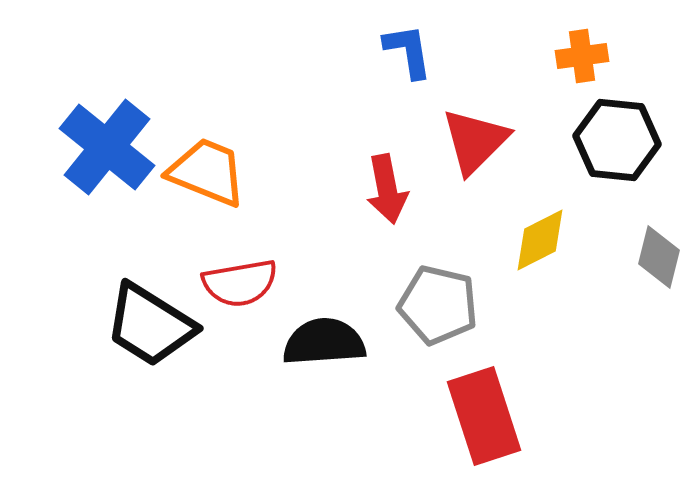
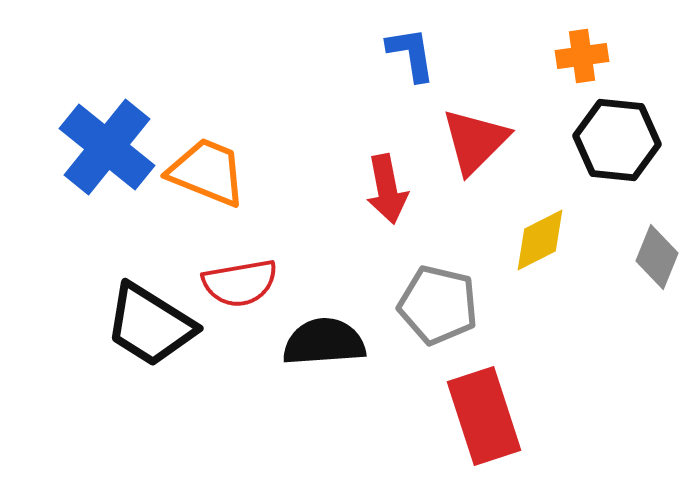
blue L-shape: moved 3 px right, 3 px down
gray diamond: moved 2 px left; rotated 8 degrees clockwise
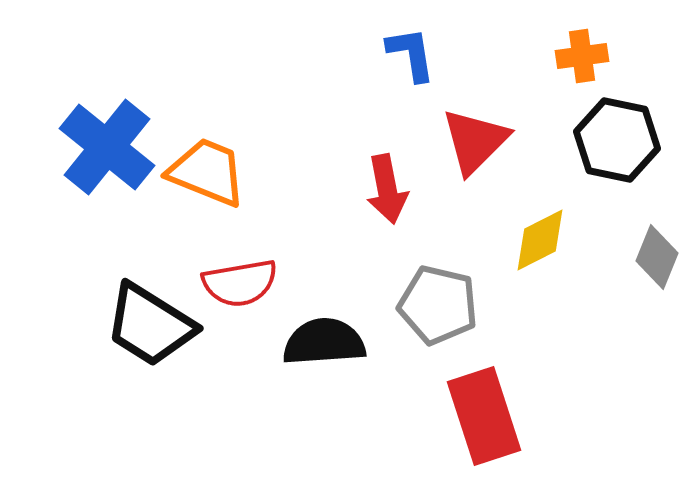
black hexagon: rotated 6 degrees clockwise
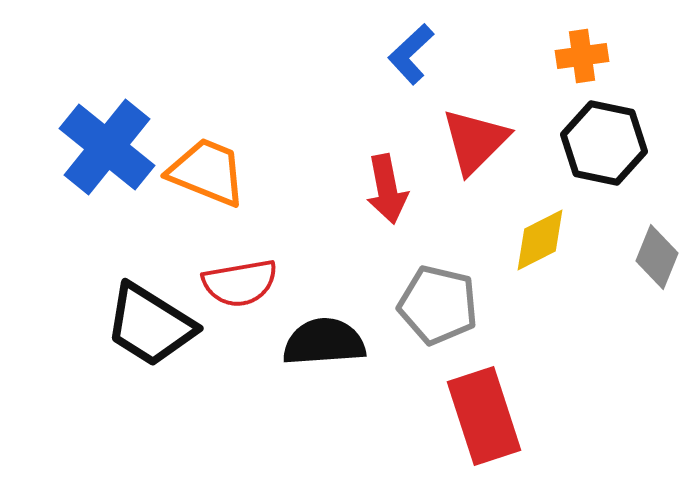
blue L-shape: rotated 124 degrees counterclockwise
black hexagon: moved 13 px left, 3 px down
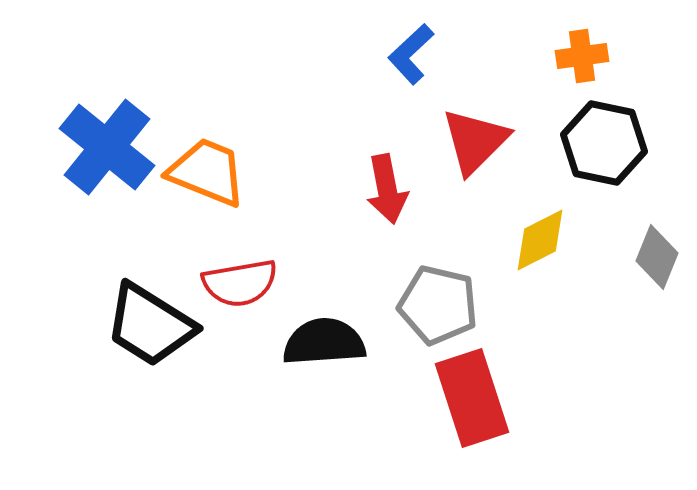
red rectangle: moved 12 px left, 18 px up
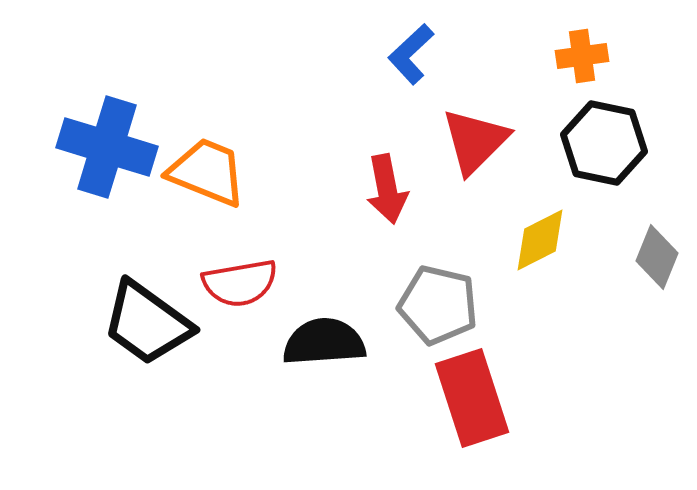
blue cross: rotated 22 degrees counterclockwise
black trapezoid: moved 3 px left, 2 px up; rotated 4 degrees clockwise
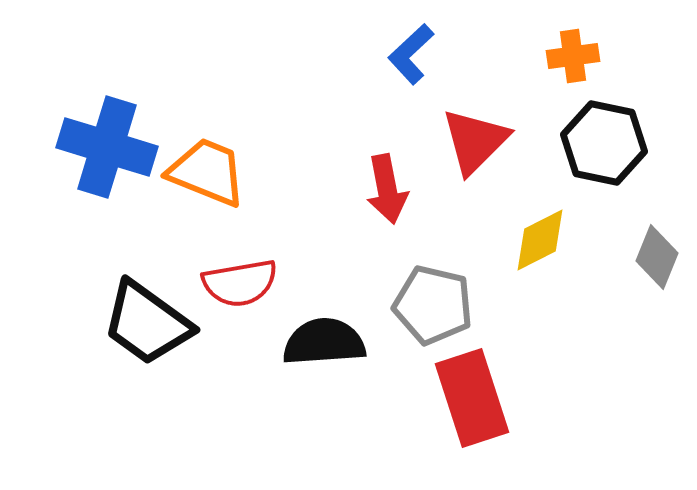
orange cross: moved 9 px left
gray pentagon: moved 5 px left
